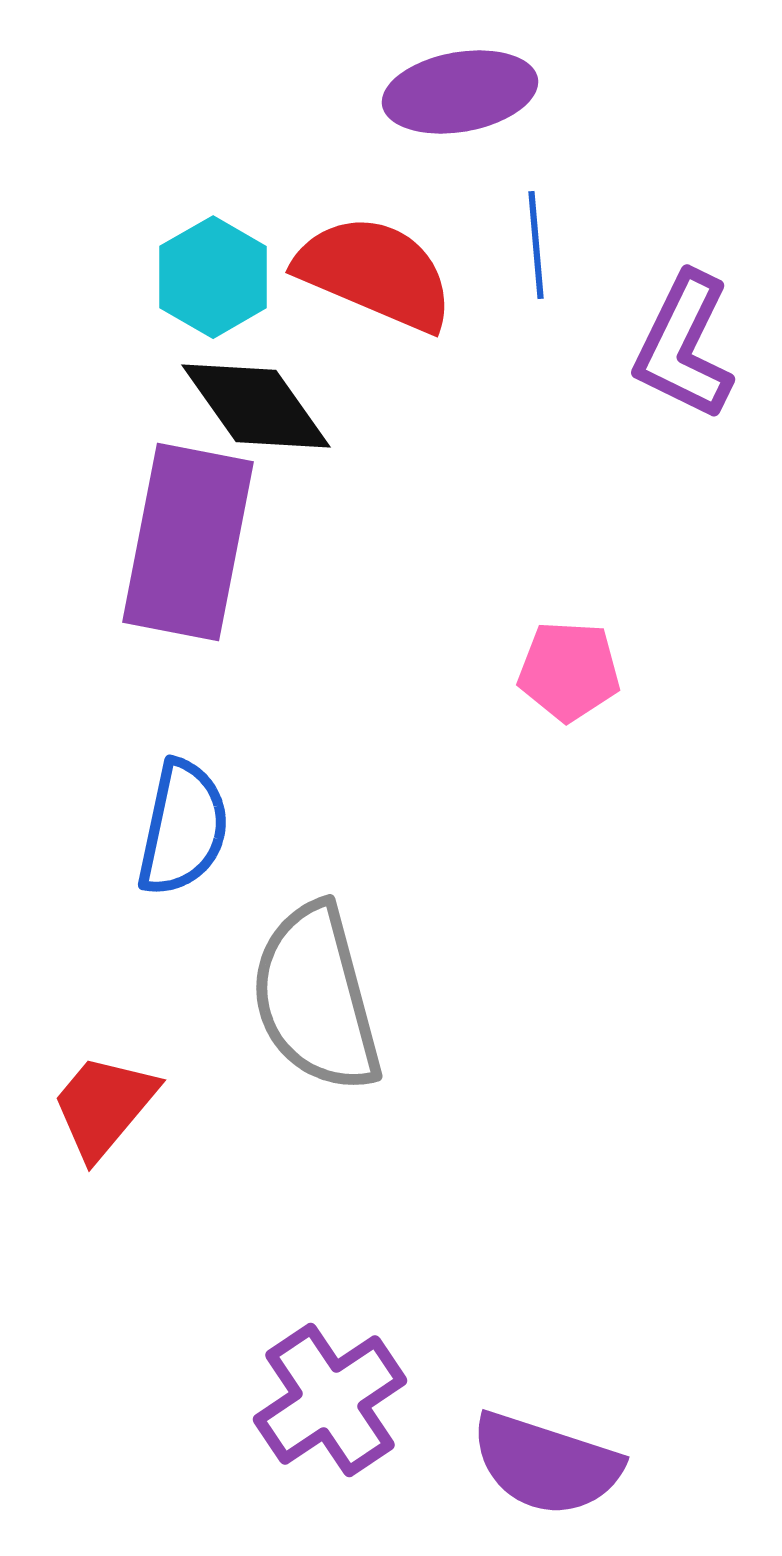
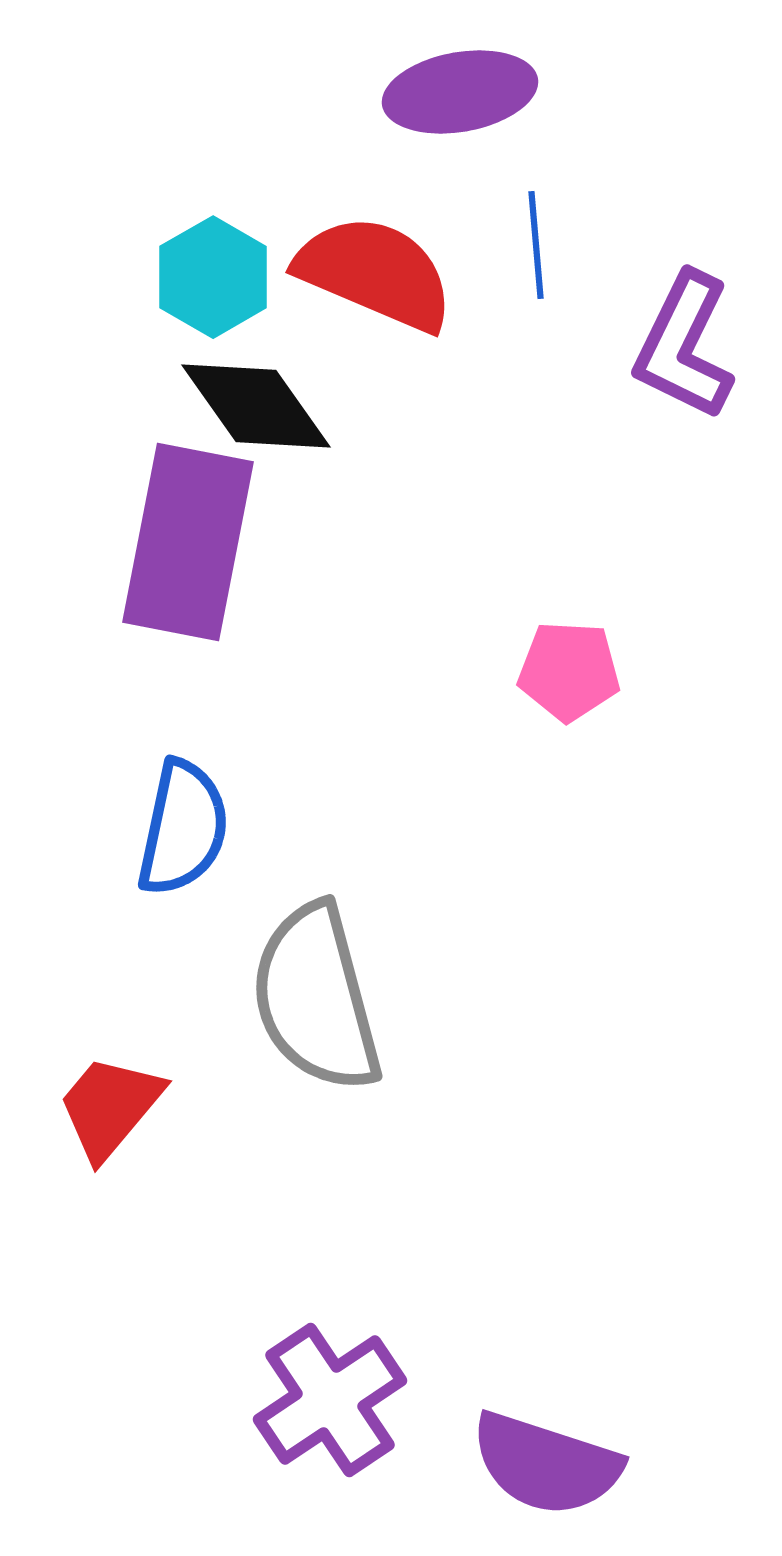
red trapezoid: moved 6 px right, 1 px down
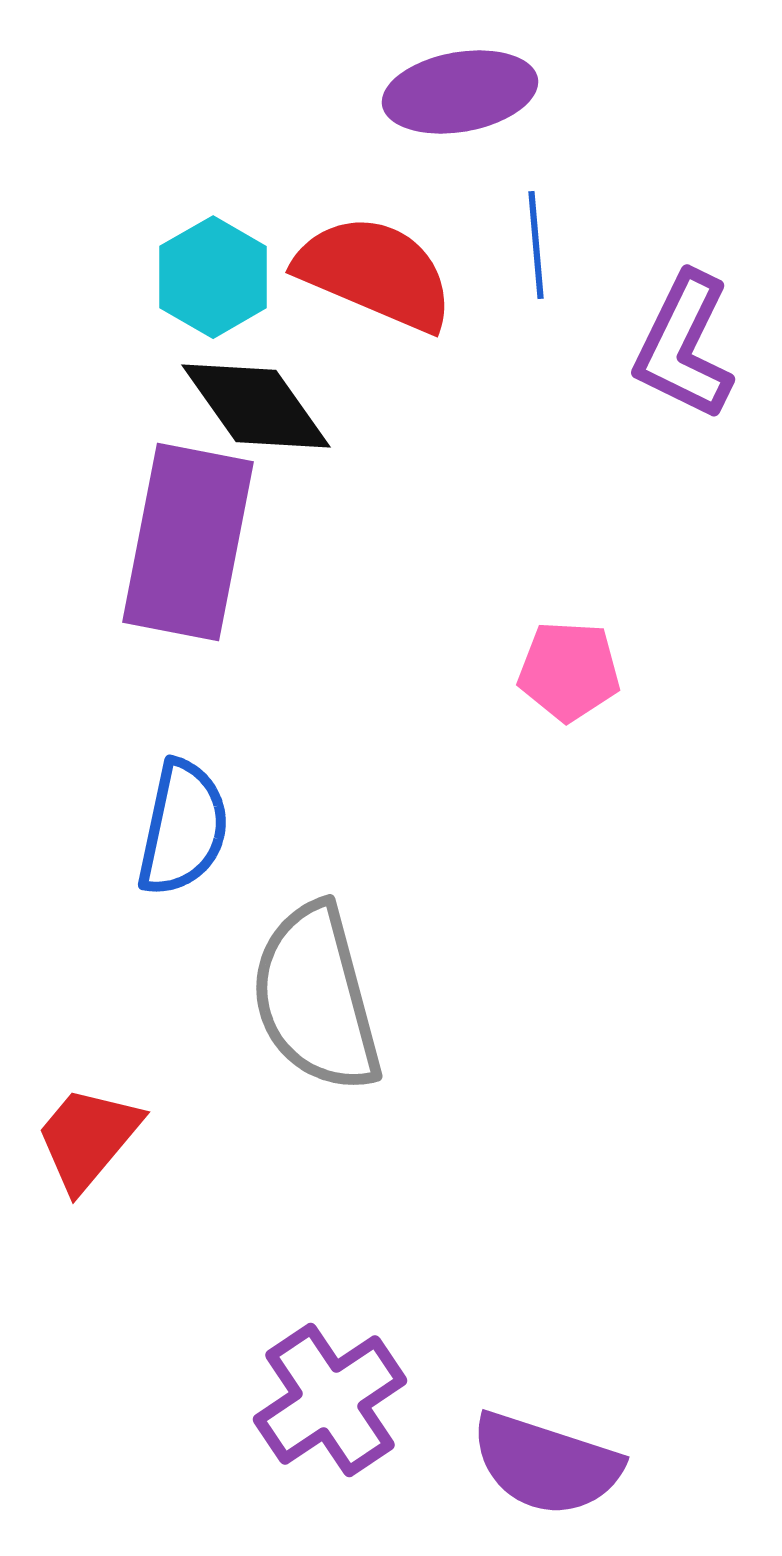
red trapezoid: moved 22 px left, 31 px down
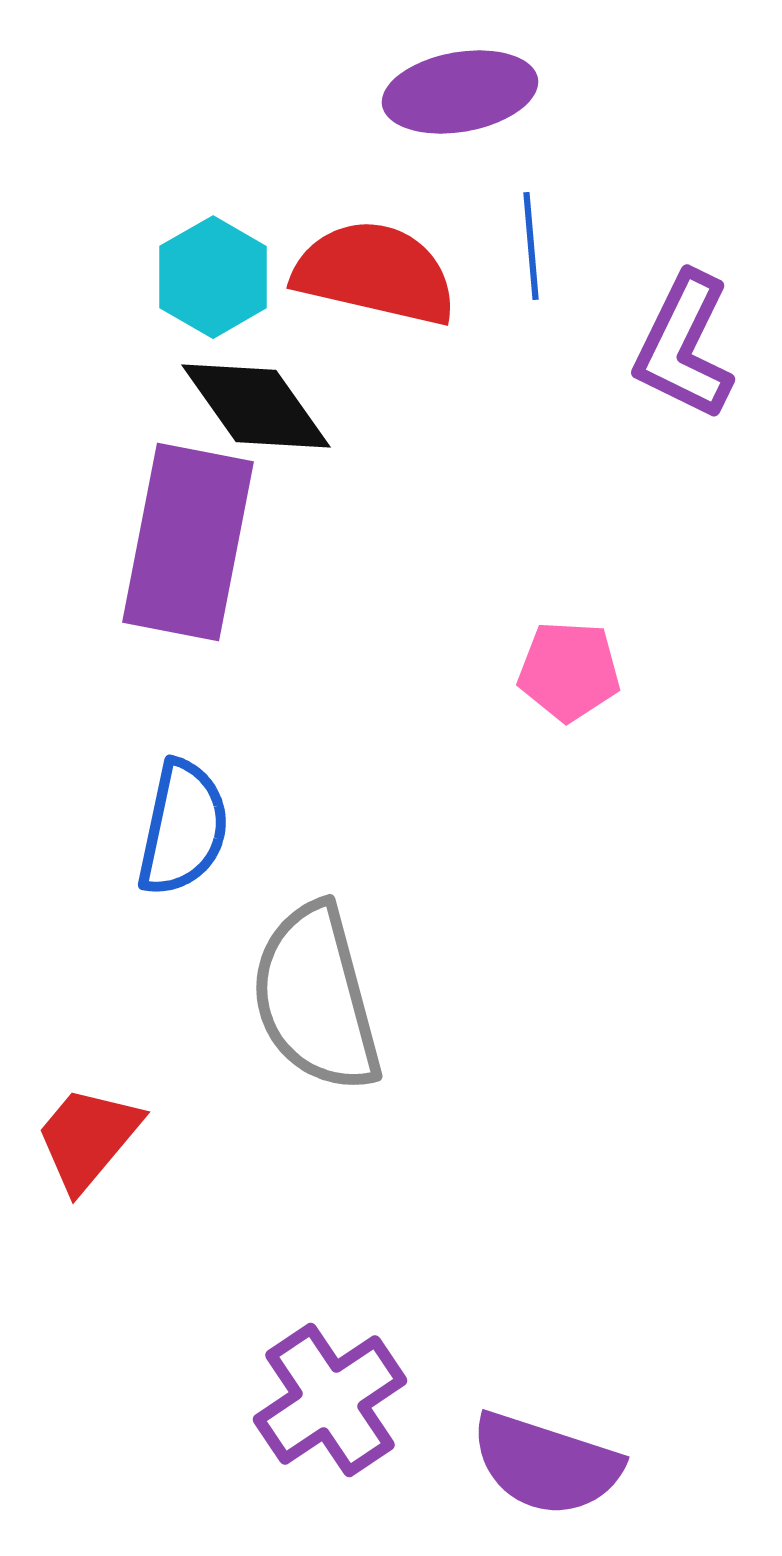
blue line: moved 5 px left, 1 px down
red semicircle: rotated 10 degrees counterclockwise
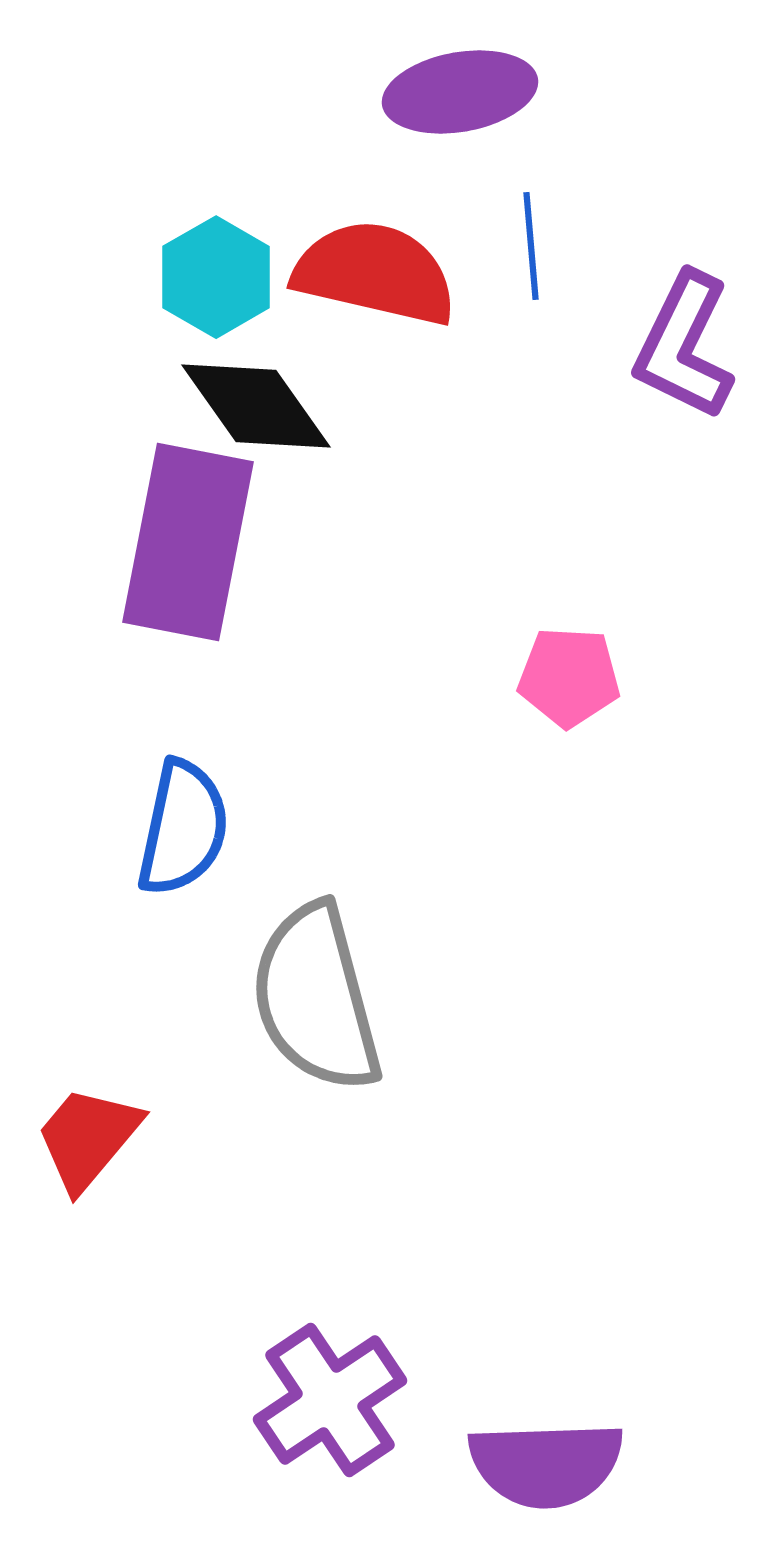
cyan hexagon: moved 3 px right
pink pentagon: moved 6 px down
purple semicircle: rotated 20 degrees counterclockwise
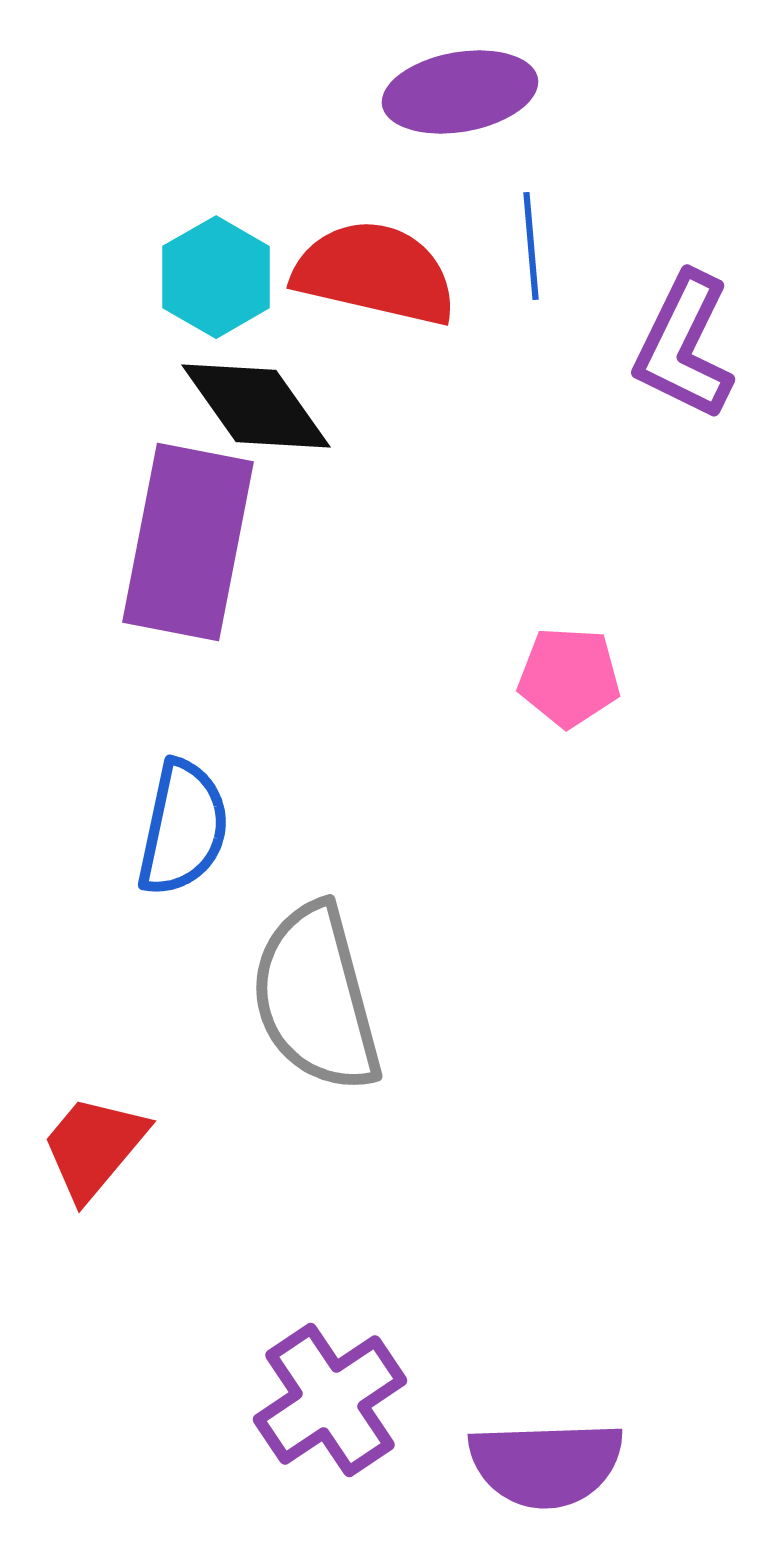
red trapezoid: moved 6 px right, 9 px down
